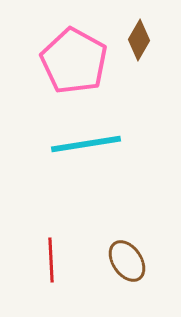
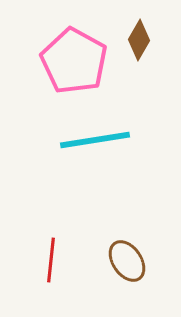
cyan line: moved 9 px right, 4 px up
red line: rotated 9 degrees clockwise
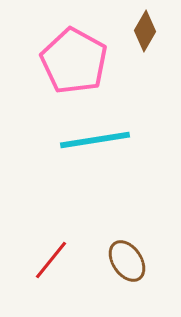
brown diamond: moved 6 px right, 9 px up
red line: rotated 33 degrees clockwise
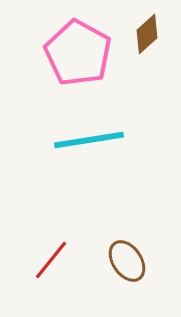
brown diamond: moved 2 px right, 3 px down; rotated 18 degrees clockwise
pink pentagon: moved 4 px right, 8 px up
cyan line: moved 6 px left
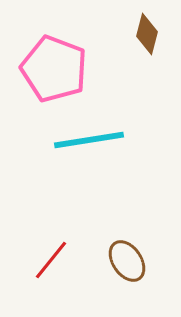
brown diamond: rotated 33 degrees counterclockwise
pink pentagon: moved 24 px left, 16 px down; rotated 8 degrees counterclockwise
